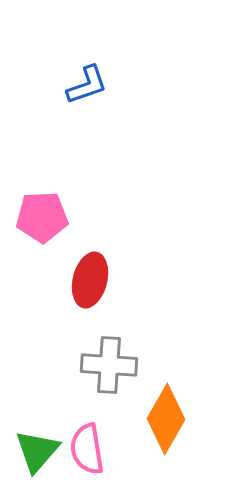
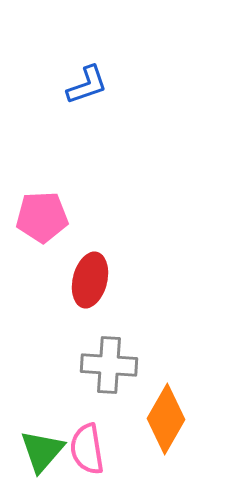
green triangle: moved 5 px right
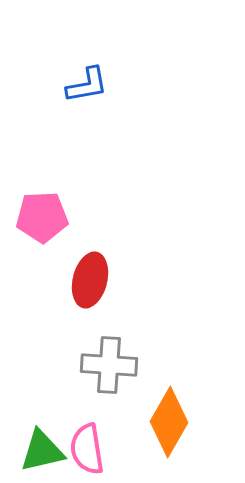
blue L-shape: rotated 9 degrees clockwise
orange diamond: moved 3 px right, 3 px down
green triangle: rotated 36 degrees clockwise
